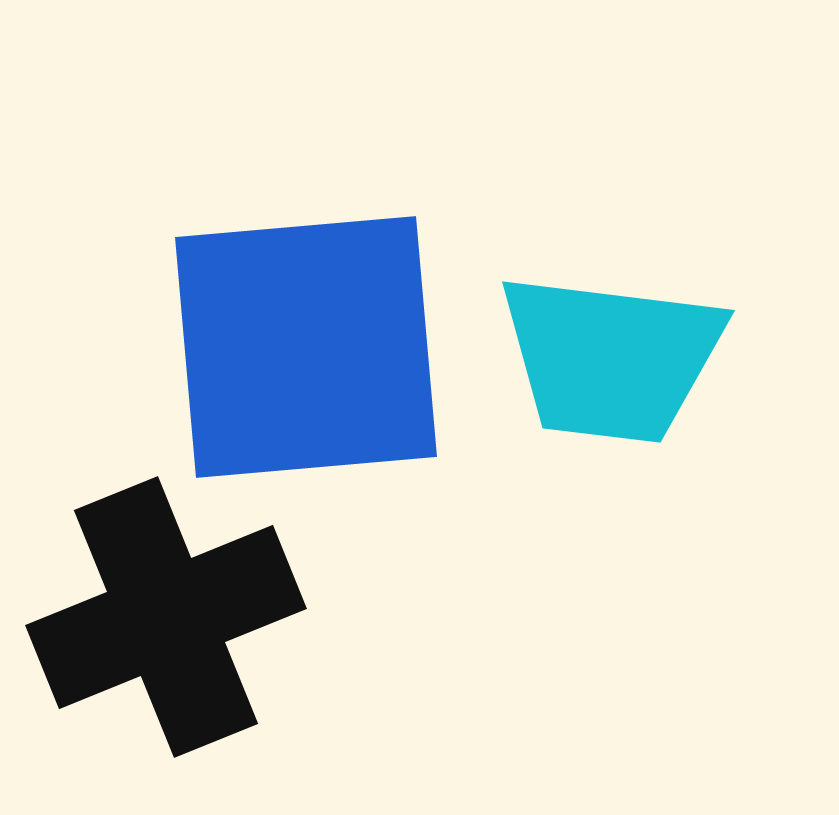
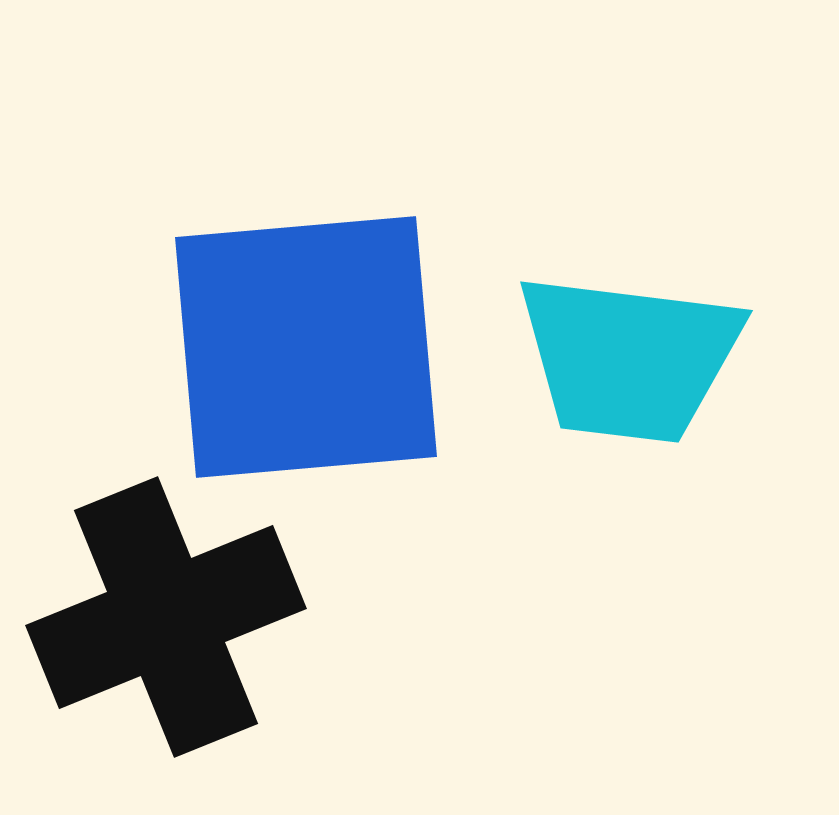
cyan trapezoid: moved 18 px right
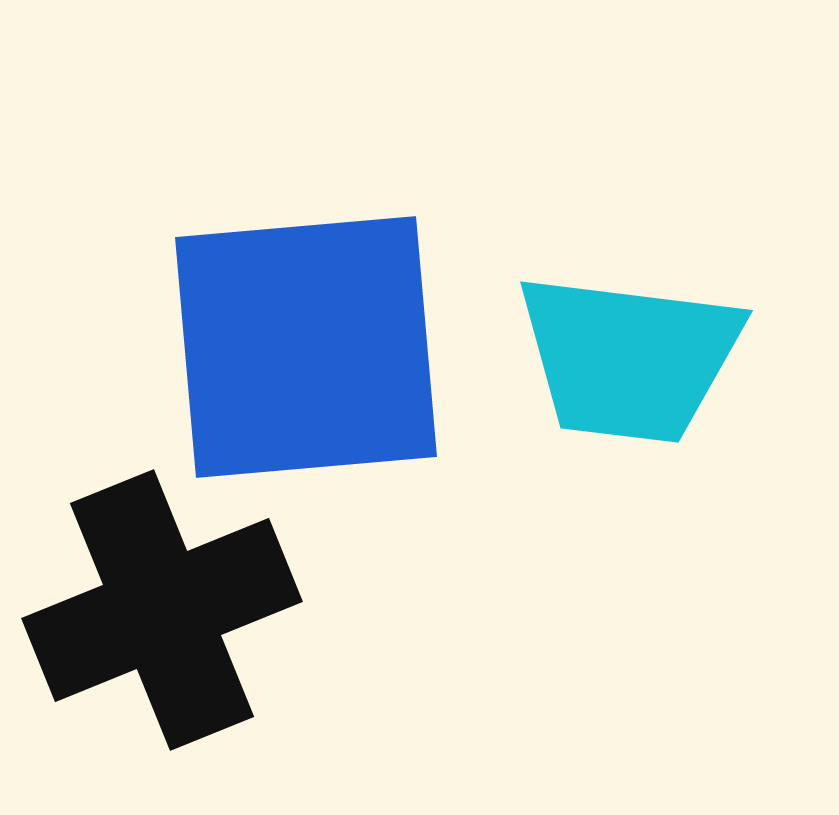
black cross: moved 4 px left, 7 px up
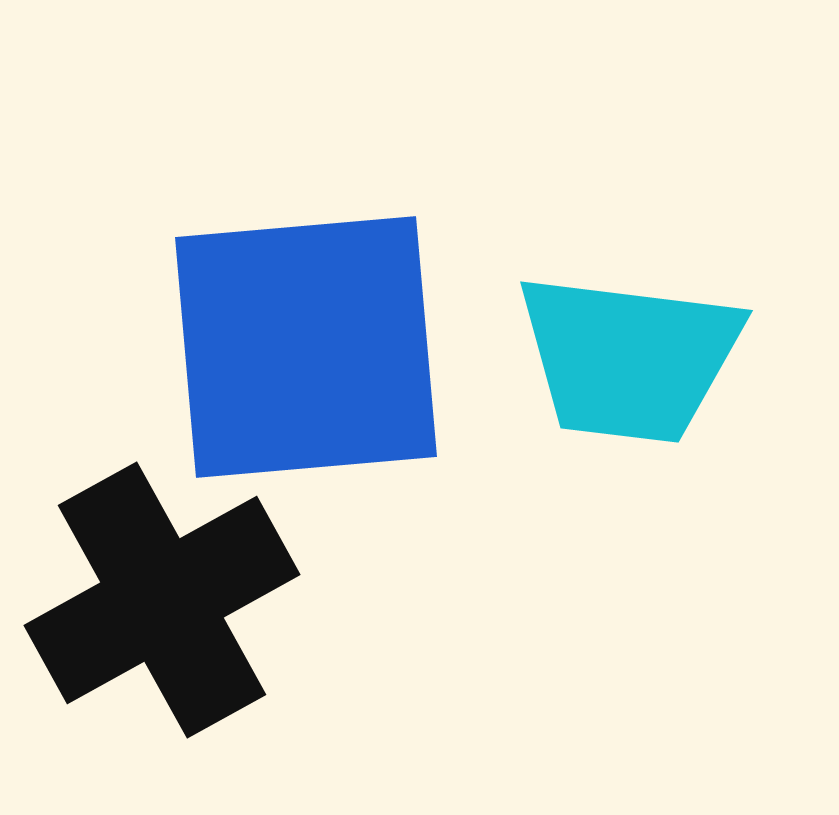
black cross: moved 10 px up; rotated 7 degrees counterclockwise
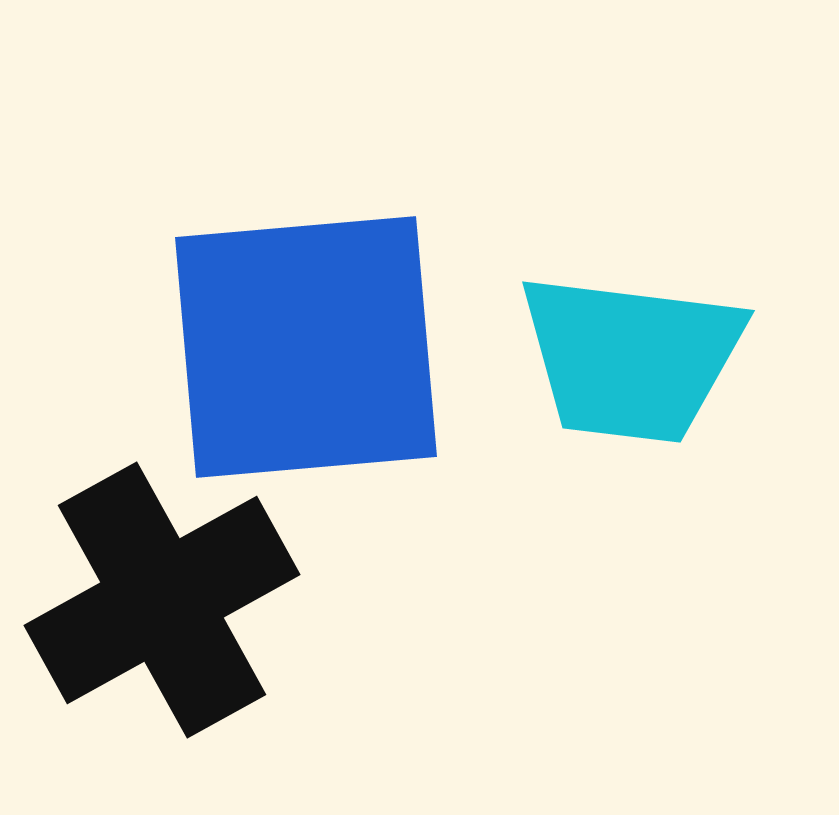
cyan trapezoid: moved 2 px right
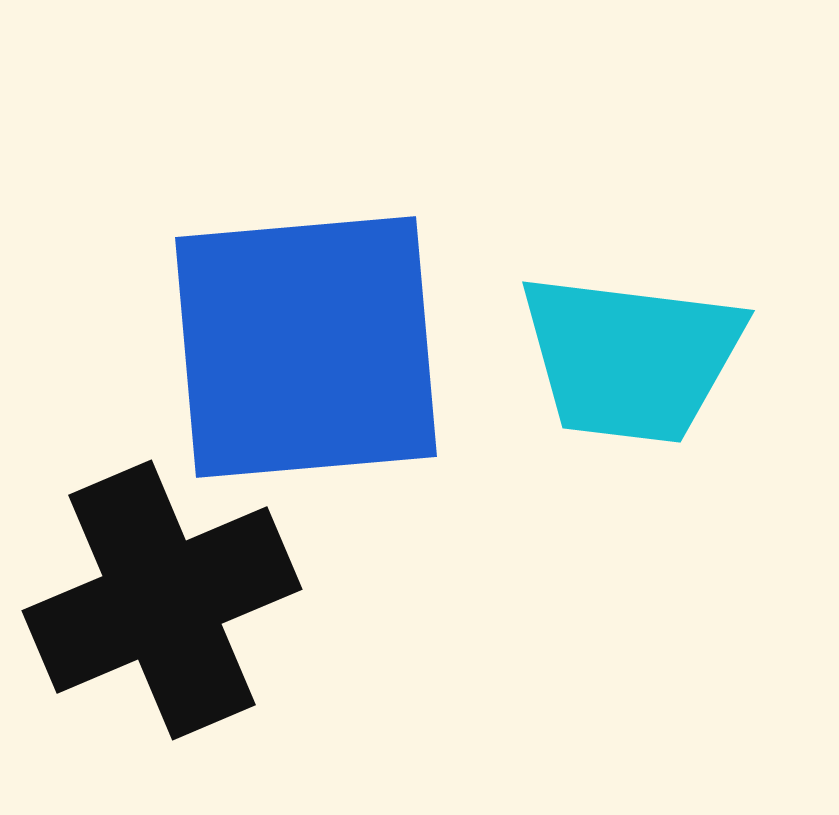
black cross: rotated 6 degrees clockwise
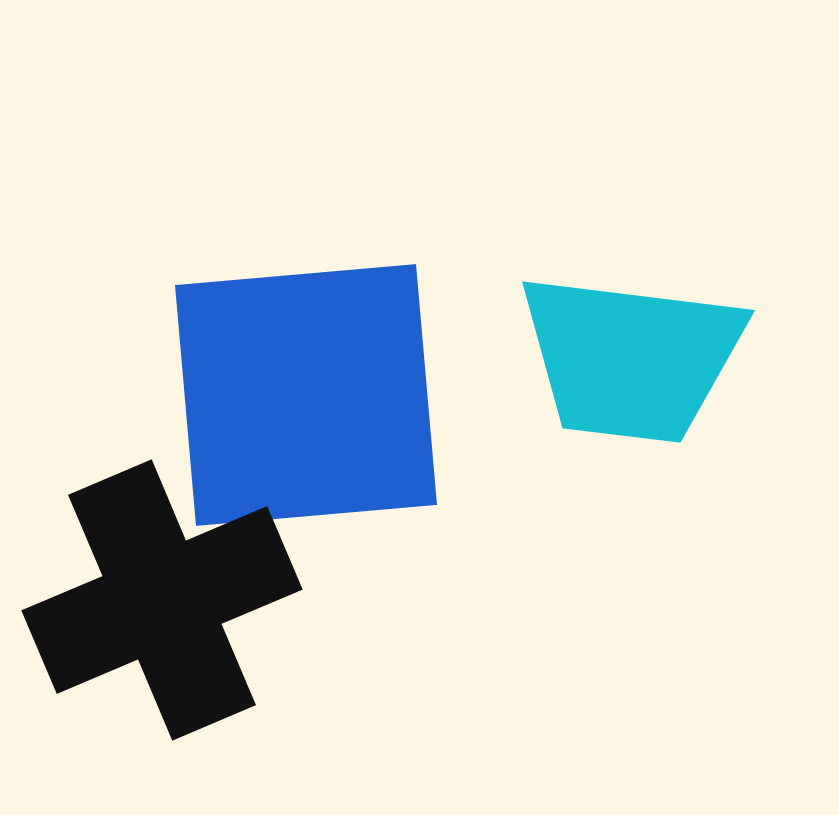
blue square: moved 48 px down
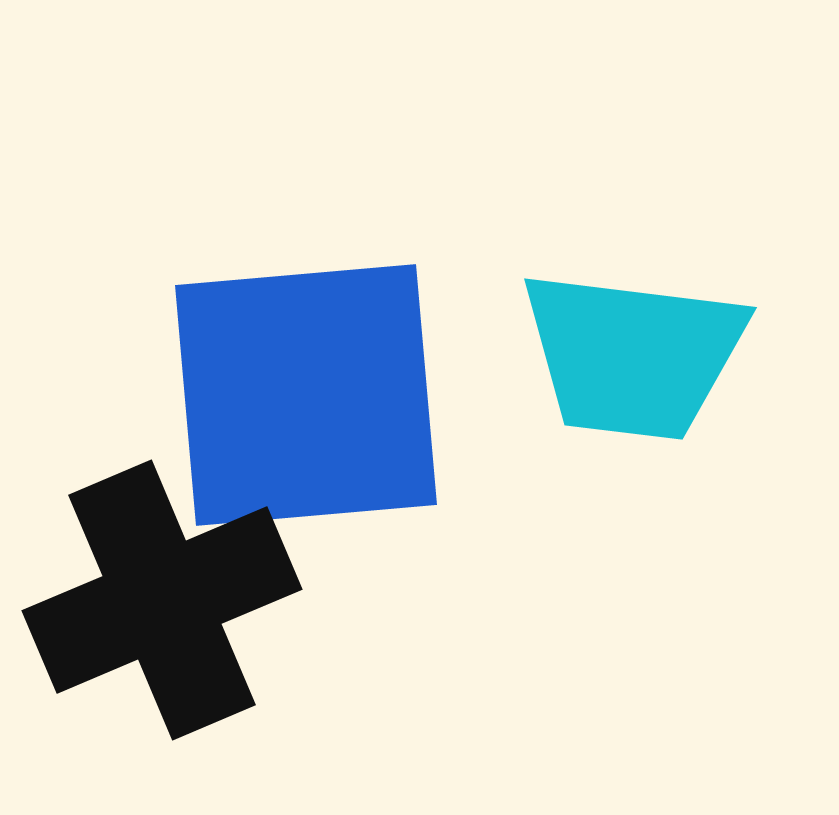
cyan trapezoid: moved 2 px right, 3 px up
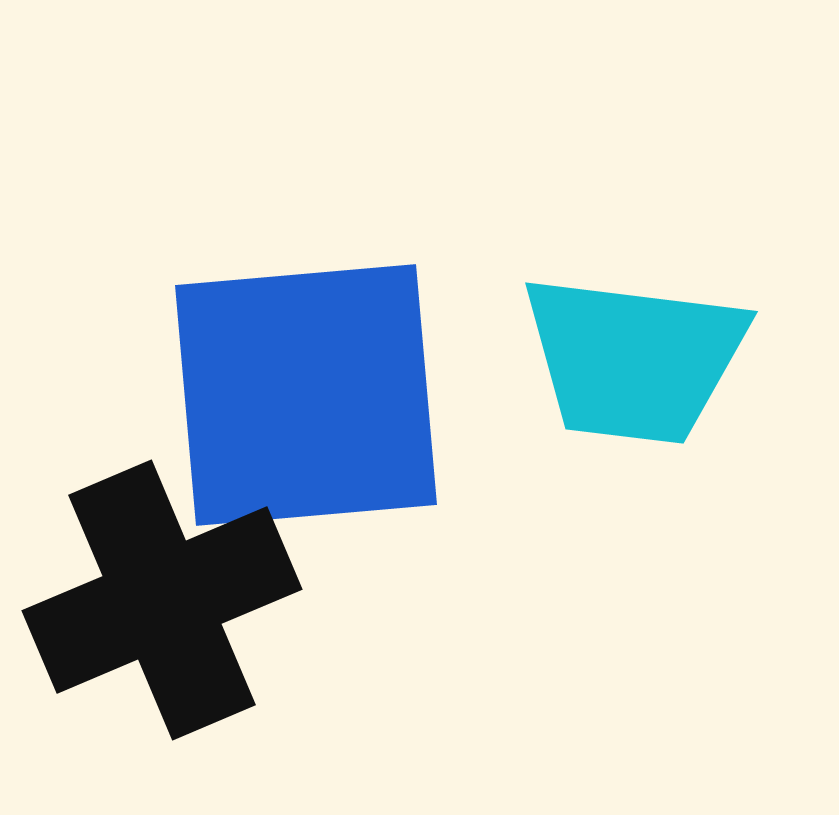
cyan trapezoid: moved 1 px right, 4 px down
